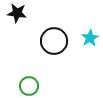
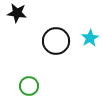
black circle: moved 2 px right
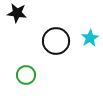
green circle: moved 3 px left, 11 px up
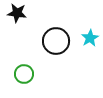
green circle: moved 2 px left, 1 px up
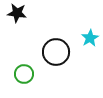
black circle: moved 11 px down
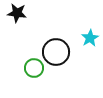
green circle: moved 10 px right, 6 px up
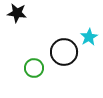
cyan star: moved 1 px left, 1 px up
black circle: moved 8 px right
